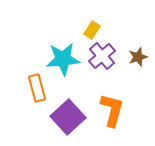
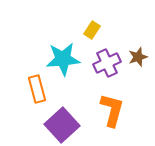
purple cross: moved 5 px right, 7 px down; rotated 16 degrees clockwise
orange rectangle: moved 1 px down
purple square: moved 6 px left, 8 px down
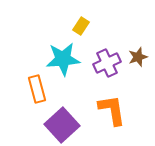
yellow rectangle: moved 11 px left, 4 px up
orange L-shape: rotated 24 degrees counterclockwise
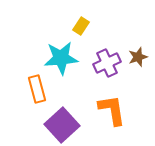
cyan star: moved 2 px left, 1 px up
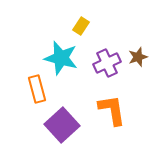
cyan star: rotated 20 degrees clockwise
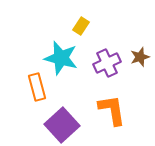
brown star: moved 2 px right
orange rectangle: moved 2 px up
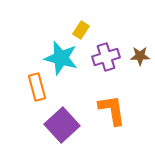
yellow rectangle: moved 4 px down
brown star: moved 1 px up; rotated 18 degrees clockwise
purple cross: moved 1 px left, 6 px up; rotated 8 degrees clockwise
